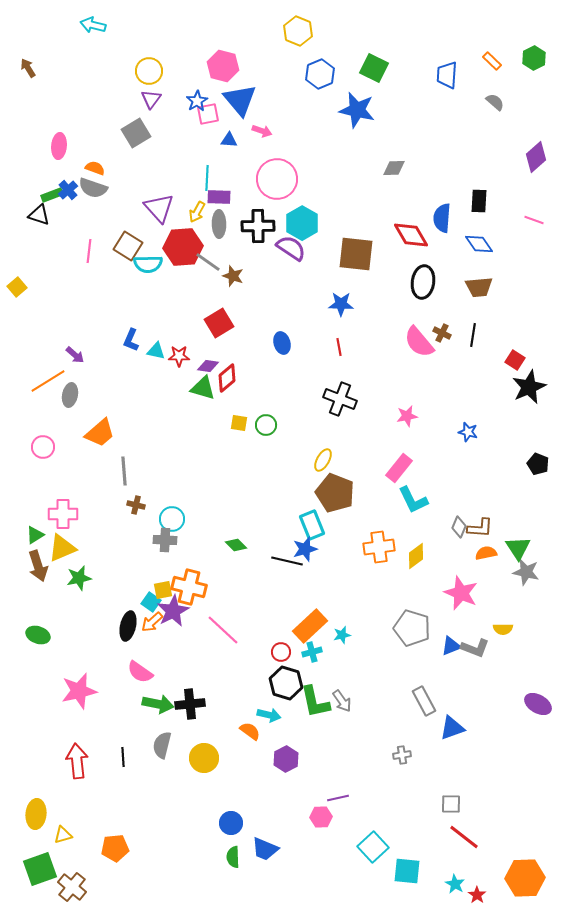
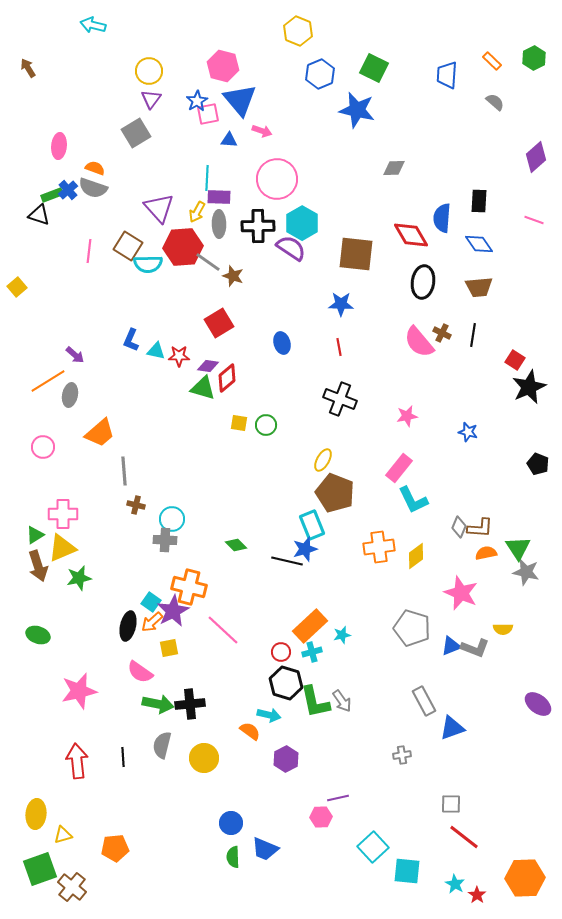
yellow square at (163, 590): moved 6 px right, 58 px down
purple ellipse at (538, 704): rotated 8 degrees clockwise
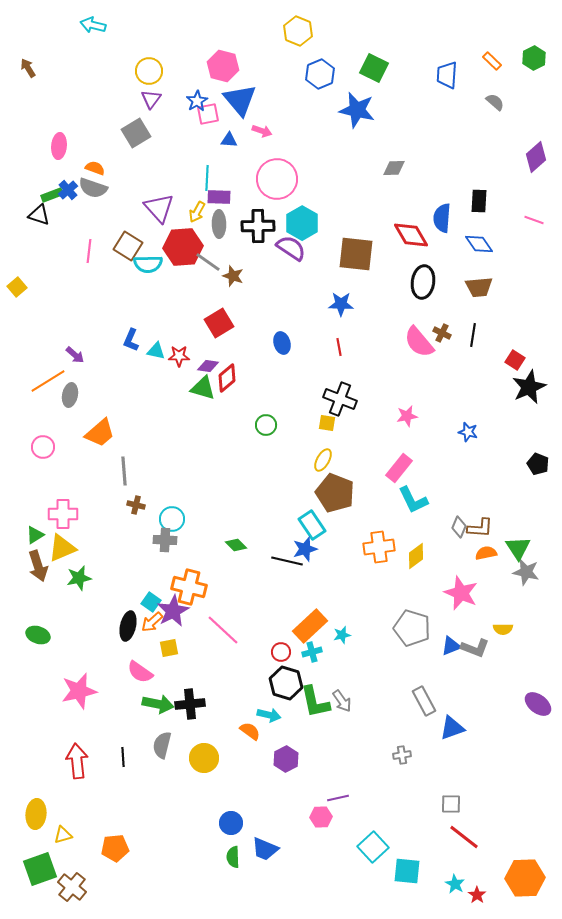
yellow square at (239, 423): moved 88 px right
cyan rectangle at (312, 525): rotated 12 degrees counterclockwise
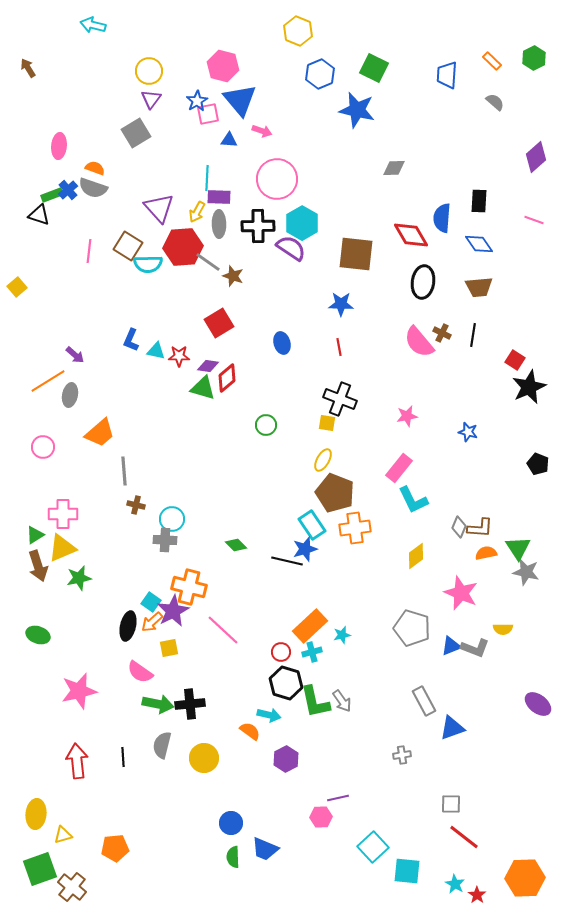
orange cross at (379, 547): moved 24 px left, 19 px up
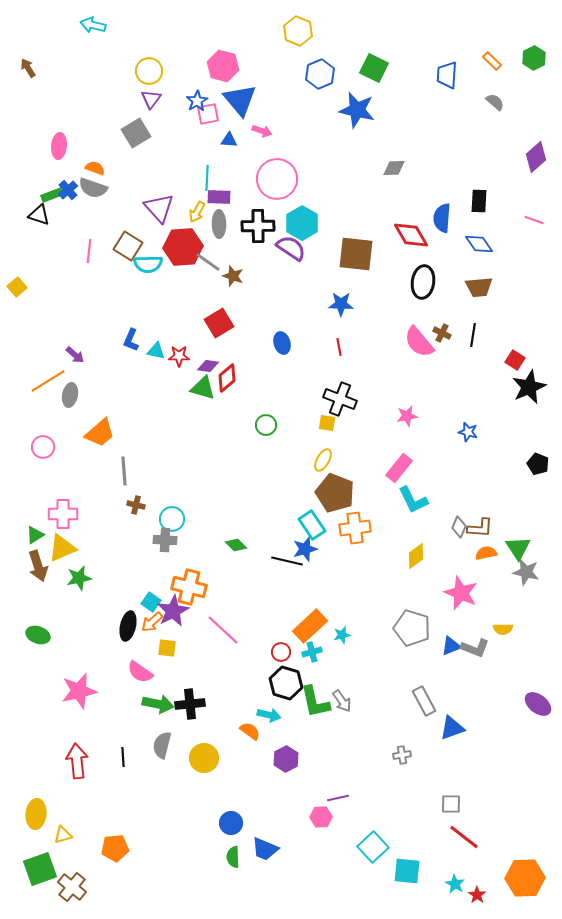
yellow square at (169, 648): moved 2 px left; rotated 18 degrees clockwise
